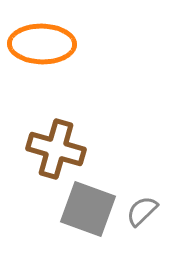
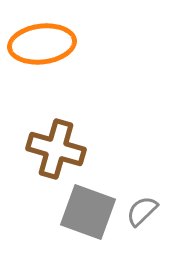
orange ellipse: rotated 8 degrees counterclockwise
gray square: moved 3 px down
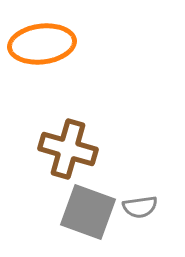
brown cross: moved 12 px right
gray semicircle: moved 2 px left, 4 px up; rotated 144 degrees counterclockwise
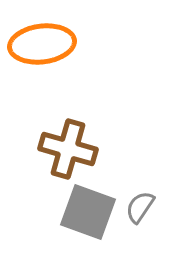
gray semicircle: rotated 132 degrees clockwise
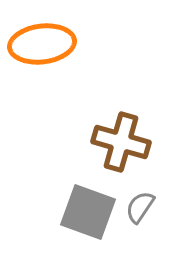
brown cross: moved 53 px right, 7 px up
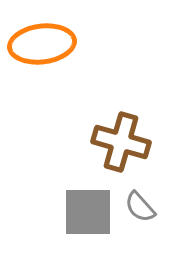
gray semicircle: rotated 76 degrees counterclockwise
gray square: rotated 20 degrees counterclockwise
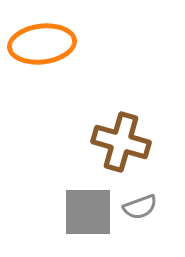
gray semicircle: rotated 68 degrees counterclockwise
